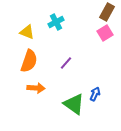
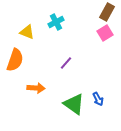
orange semicircle: moved 14 px left, 1 px up
blue arrow: moved 3 px right, 5 px down; rotated 128 degrees clockwise
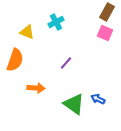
pink square: rotated 35 degrees counterclockwise
blue arrow: rotated 144 degrees clockwise
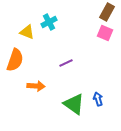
cyan cross: moved 7 px left
purple line: rotated 24 degrees clockwise
orange arrow: moved 2 px up
blue arrow: rotated 48 degrees clockwise
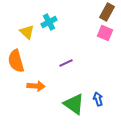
yellow triangle: rotated 21 degrees clockwise
orange semicircle: moved 1 px right, 1 px down; rotated 145 degrees clockwise
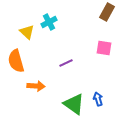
pink square: moved 1 px left, 15 px down; rotated 14 degrees counterclockwise
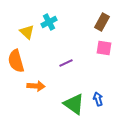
brown rectangle: moved 5 px left, 10 px down
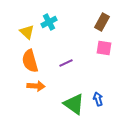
orange semicircle: moved 14 px right
